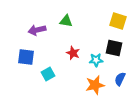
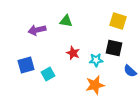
blue square: moved 8 px down; rotated 24 degrees counterclockwise
blue semicircle: moved 10 px right, 8 px up; rotated 72 degrees counterclockwise
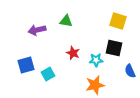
blue semicircle: rotated 24 degrees clockwise
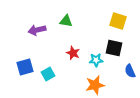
blue square: moved 1 px left, 2 px down
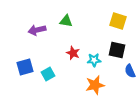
black square: moved 3 px right, 2 px down
cyan star: moved 2 px left
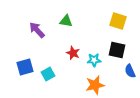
purple arrow: rotated 60 degrees clockwise
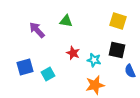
cyan star: rotated 16 degrees clockwise
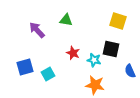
green triangle: moved 1 px up
black square: moved 6 px left, 1 px up
orange star: rotated 24 degrees clockwise
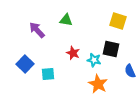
blue square: moved 3 px up; rotated 30 degrees counterclockwise
cyan square: rotated 24 degrees clockwise
orange star: moved 3 px right, 1 px up; rotated 18 degrees clockwise
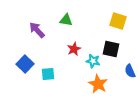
red star: moved 1 px right, 4 px up; rotated 24 degrees clockwise
cyan star: moved 1 px left, 1 px down
